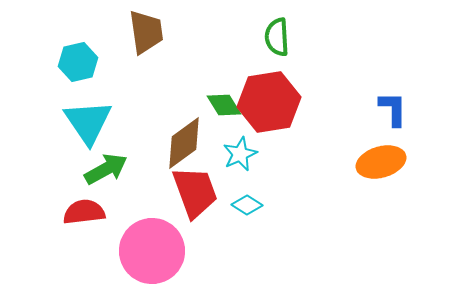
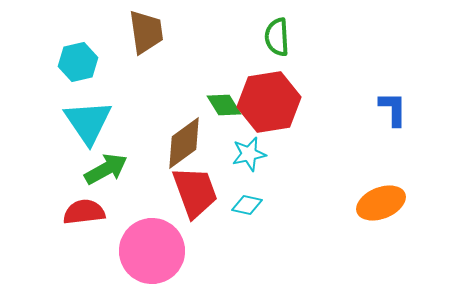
cyan star: moved 9 px right; rotated 12 degrees clockwise
orange ellipse: moved 41 px down; rotated 6 degrees counterclockwise
cyan diamond: rotated 20 degrees counterclockwise
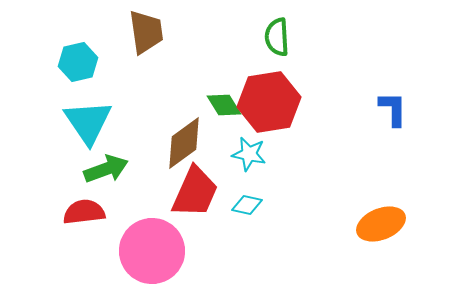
cyan star: rotated 24 degrees clockwise
green arrow: rotated 9 degrees clockwise
red trapezoid: rotated 44 degrees clockwise
orange ellipse: moved 21 px down
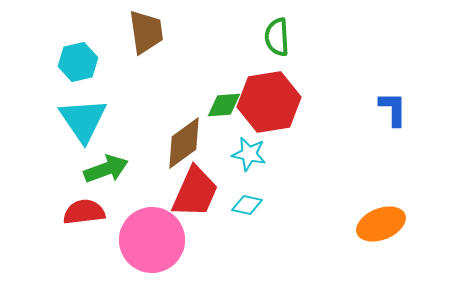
green diamond: rotated 63 degrees counterclockwise
cyan triangle: moved 5 px left, 2 px up
pink circle: moved 11 px up
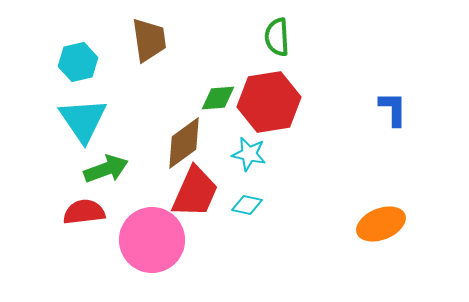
brown trapezoid: moved 3 px right, 8 px down
green diamond: moved 6 px left, 7 px up
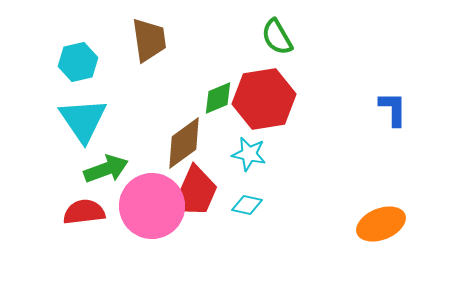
green semicircle: rotated 27 degrees counterclockwise
green diamond: rotated 18 degrees counterclockwise
red hexagon: moved 5 px left, 3 px up
pink circle: moved 34 px up
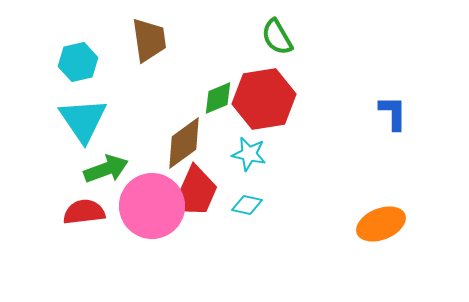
blue L-shape: moved 4 px down
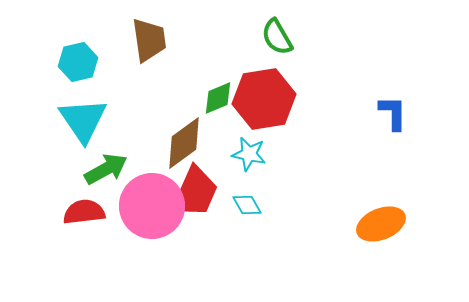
green arrow: rotated 9 degrees counterclockwise
cyan diamond: rotated 48 degrees clockwise
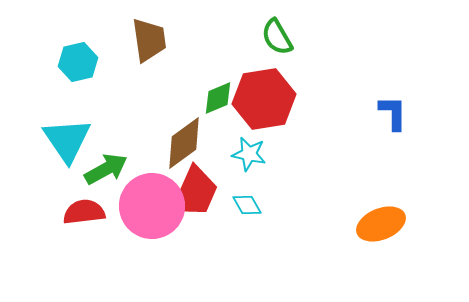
cyan triangle: moved 16 px left, 20 px down
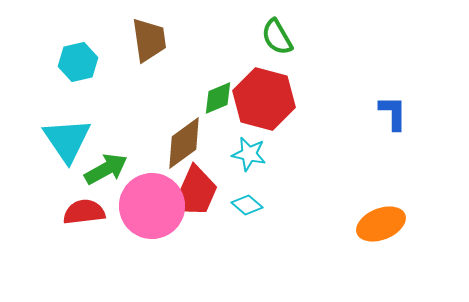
red hexagon: rotated 24 degrees clockwise
cyan diamond: rotated 20 degrees counterclockwise
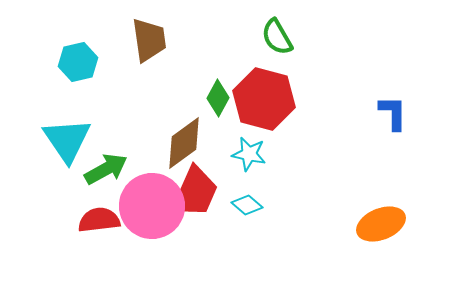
green diamond: rotated 39 degrees counterclockwise
red semicircle: moved 15 px right, 8 px down
